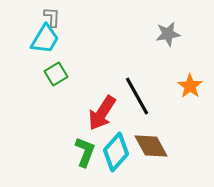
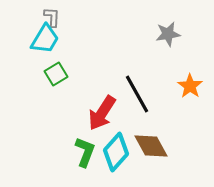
black line: moved 2 px up
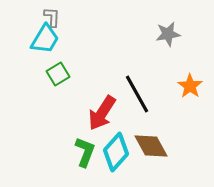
green square: moved 2 px right
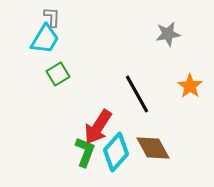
red arrow: moved 4 px left, 14 px down
brown diamond: moved 2 px right, 2 px down
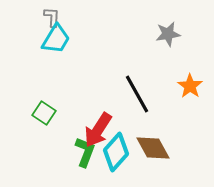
cyan trapezoid: moved 11 px right
green square: moved 14 px left, 39 px down; rotated 25 degrees counterclockwise
red arrow: moved 3 px down
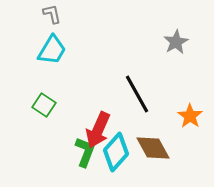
gray L-shape: moved 3 px up; rotated 15 degrees counterclockwise
gray star: moved 8 px right, 8 px down; rotated 20 degrees counterclockwise
cyan trapezoid: moved 4 px left, 11 px down
orange star: moved 30 px down
green square: moved 8 px up
red arrow: rotated 9 degrees counterclockwise
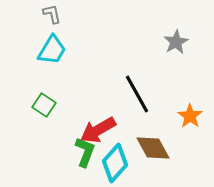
red arrow: rotated 36 degrees clockwise
cyan diamond: moved 1 px left, 11 px down
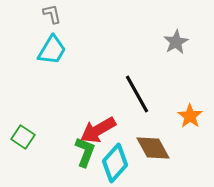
green square: moved 21 px left, 32 px down
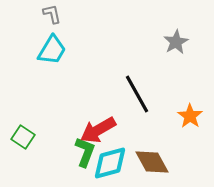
brown diamond: moved 1 px left, 14 px down
cyan diamond: moved 5 px left; rotated 33 degrees clockwise
